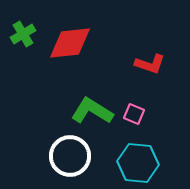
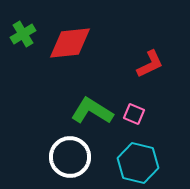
red L-shape: rotated 44 degrees counterclockwise
white circle: moved 1 px down
cyan hexagon: rotated 9 degrees clockwise
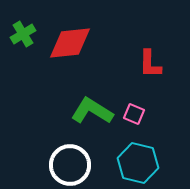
red L-shape: rotated 116 degrees clockwise
white circle: moved 8 px down
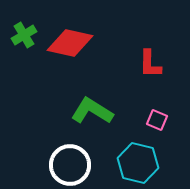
green cross: moved 1 px right, 1 px down
red diamond: rotated 18 degrees clockwise
pink square: moved 23 px right, 6 px down
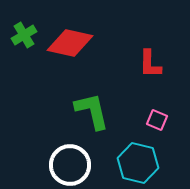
green L-shape: rotated 45 degrees clockwise
